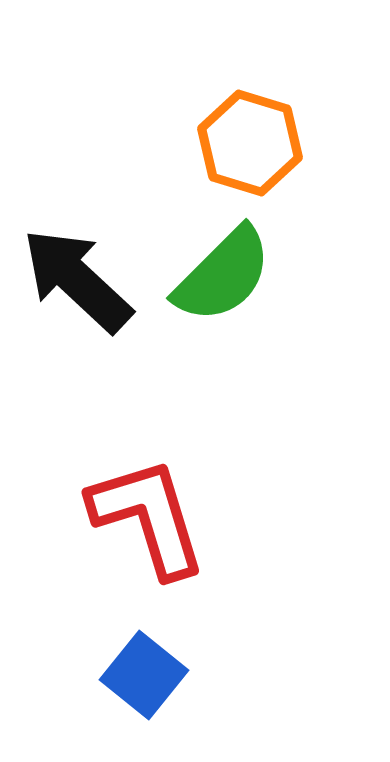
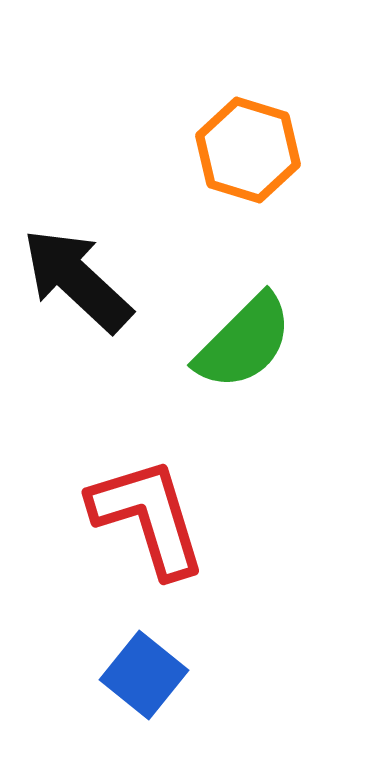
orange hexagon: moved 2 px left, 7 px down
green semicircle: moved 21 px right, 67 px down
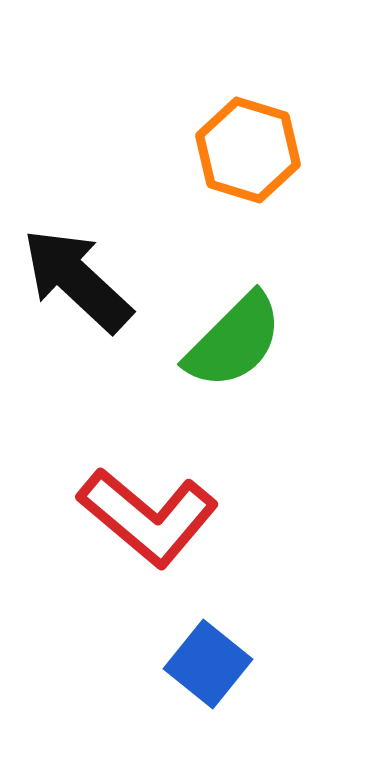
green semicircle: moved 10 px left, 1 px up
red L-shape: rotated 147 degrees clockwise
blue square: moved 64 px right, 11 px up
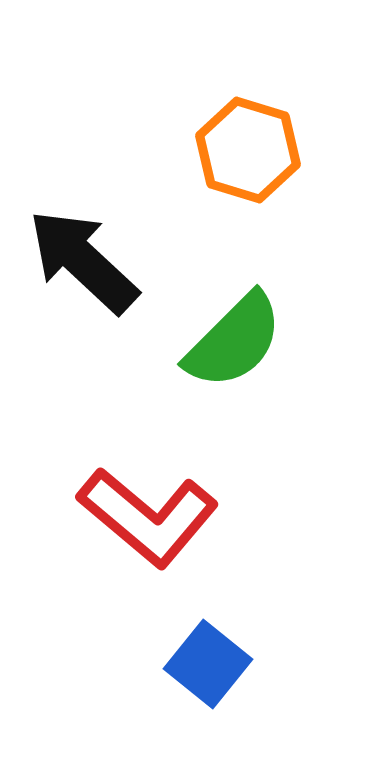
black arrow: moved 6 px right, 19 px up
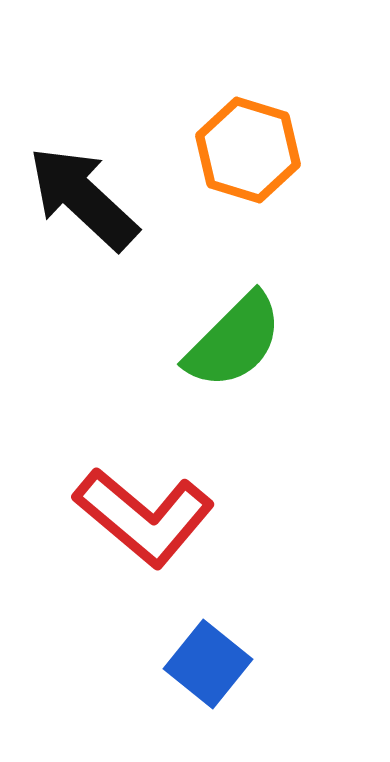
black arrow: moved 63 px up
red L-shape: moved 4 px left
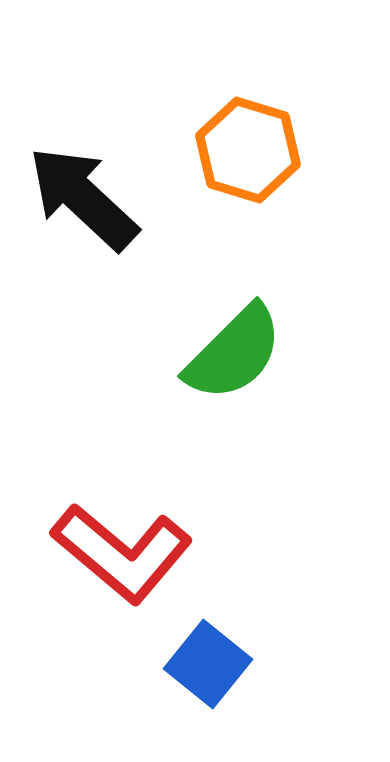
green semicircle: moved 12 px down
red L-shape: moved 22 px left, 36 px down
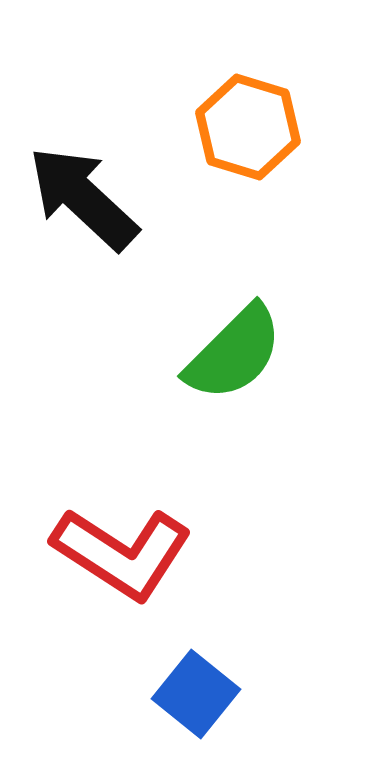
orange hexagon: moved 23 px up
red L-shape: rotated 7 degrees counterclockwise
blue square: moved 12 px left, 30 px down
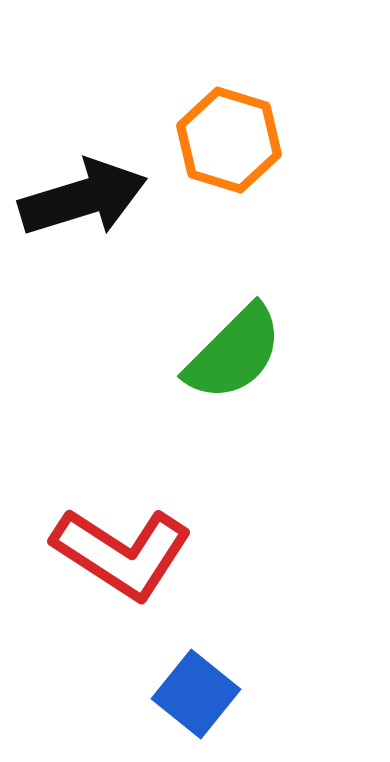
orange hexagon: moved 19 px left, 13 px down
black arrow: rotated 120 degrees clockwise
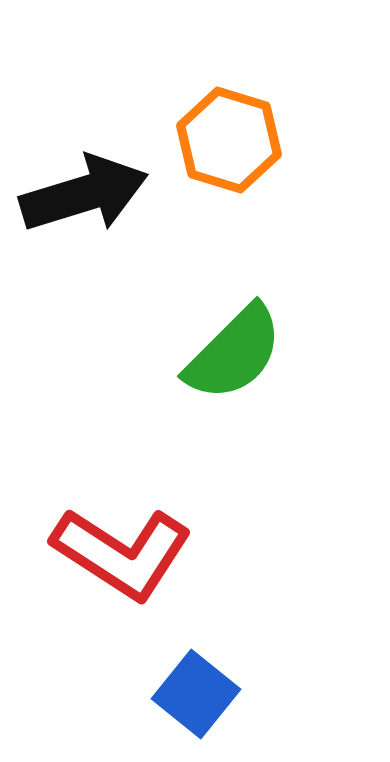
black arrow: moved 1 px right, 4 px up
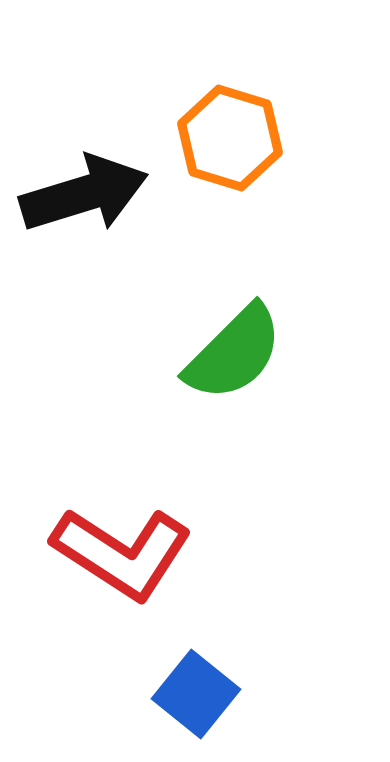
orange hexagon: moved 1 px right, 2 px up
